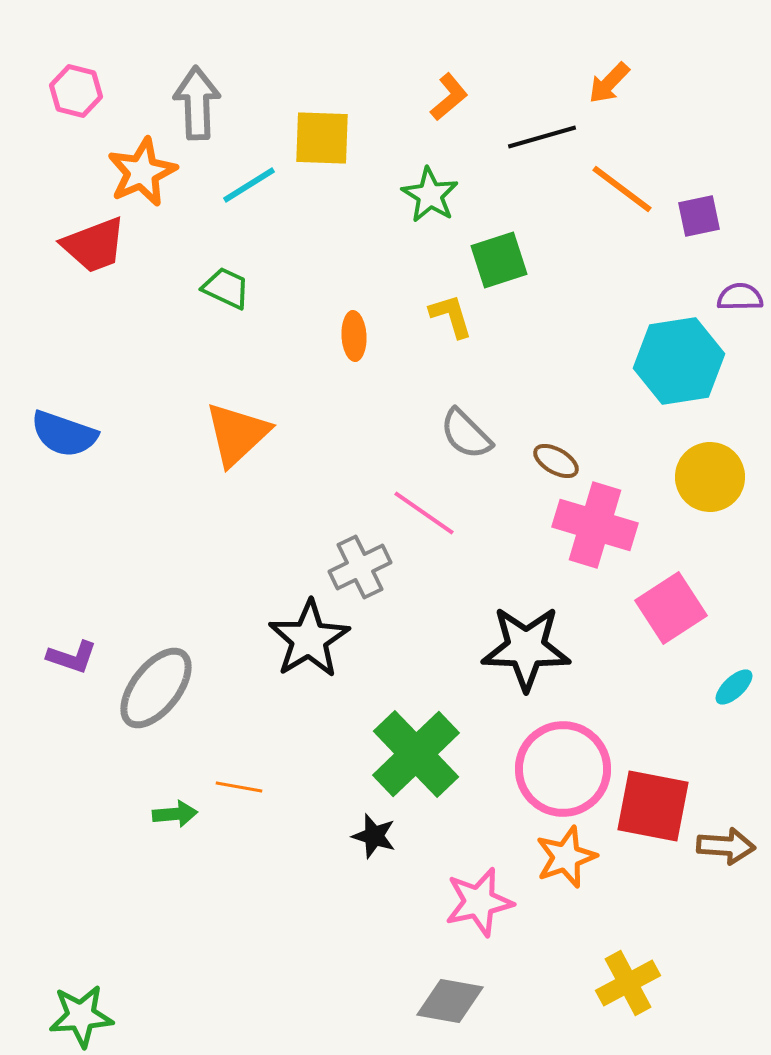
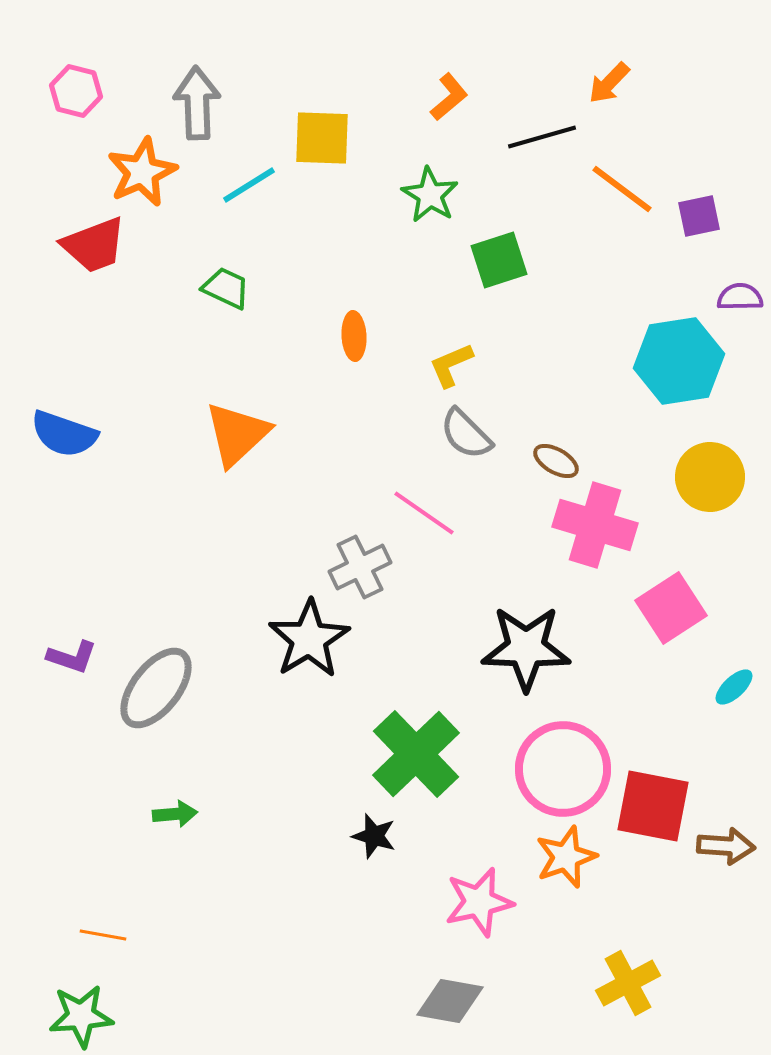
yellow L-shape at (451, 316): moved 49 px down; rotated 96 degrees counterclockwise
orange line at (239, 787): moved 136 px left, 148 px down
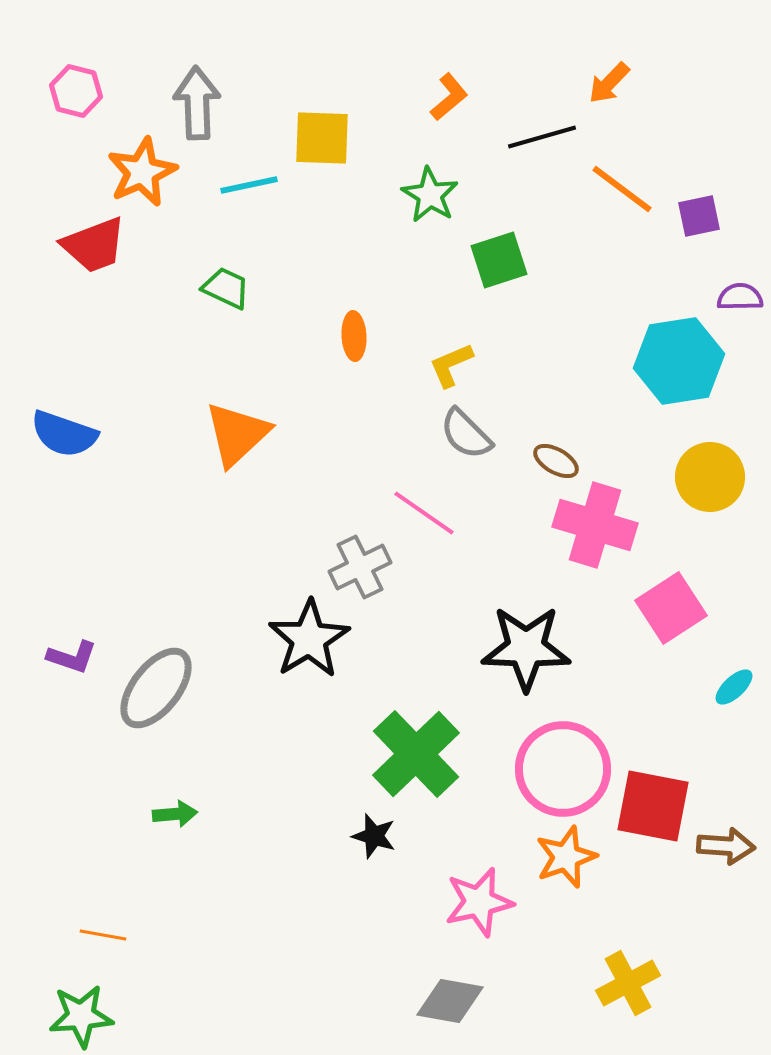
cyan line at (249, 185): rotated 20 degrees clockwise
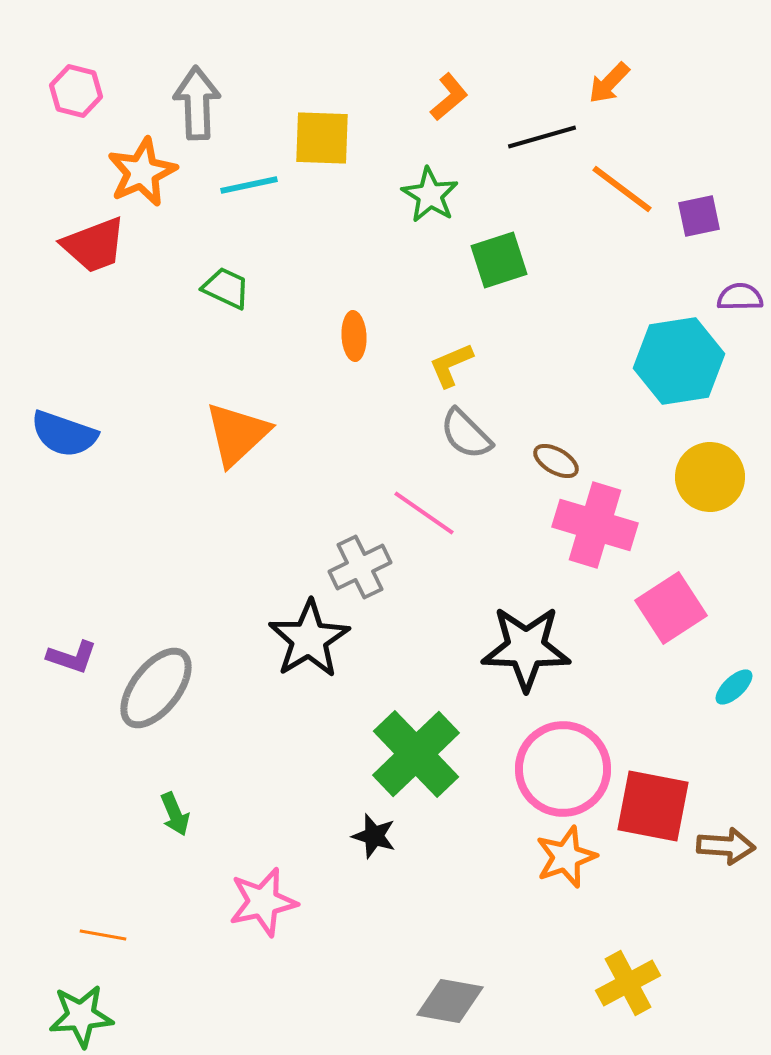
green arrow at (175, 814): rotated 72 degrees clockwise
pink star at (479, 902): moved 216 px left
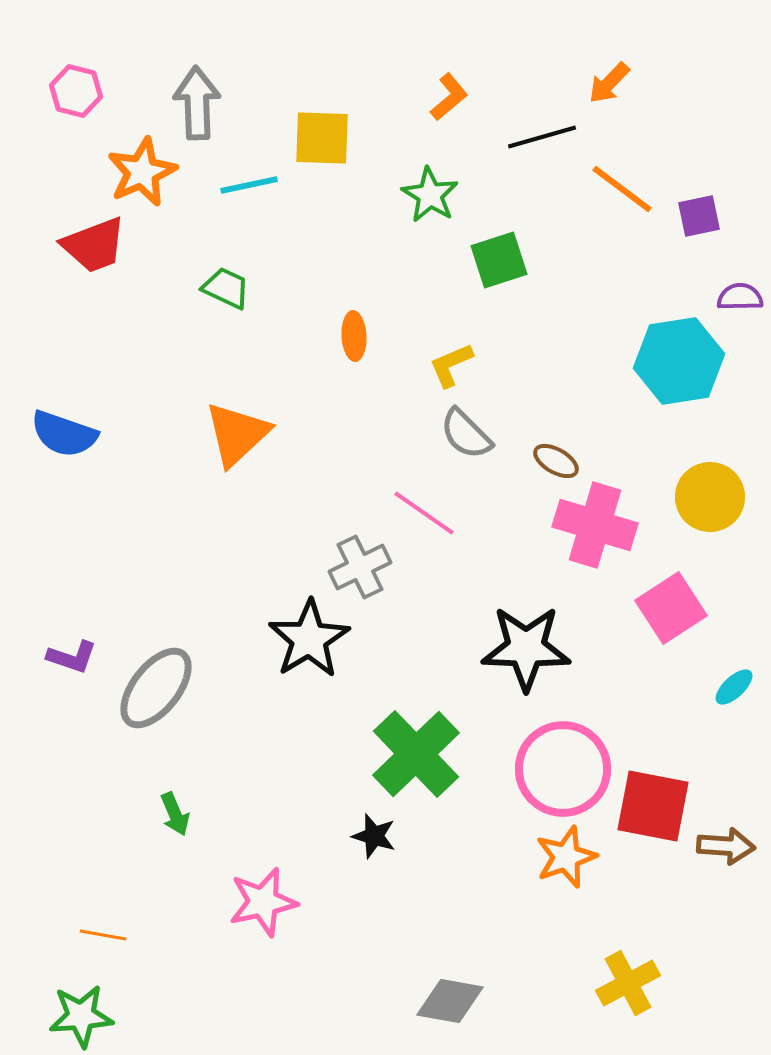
yellow circle at (710, 477): moved 20 px down
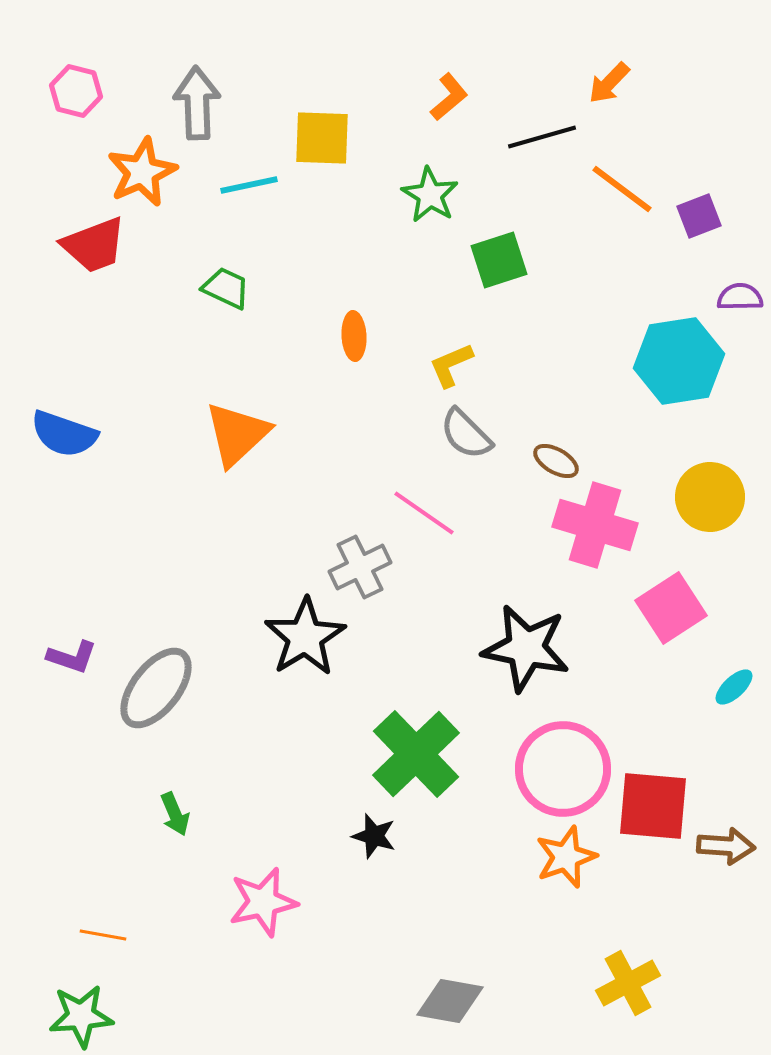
purple square at (699, 216): rotated 9 degrees counterclockwise
black star at (309, 639): moved 4 px left, 2 px up
black star at (526, 648): rotated 10 degrees clockwise
red square at (653, 806): rotated 6 degrees counterclockwise
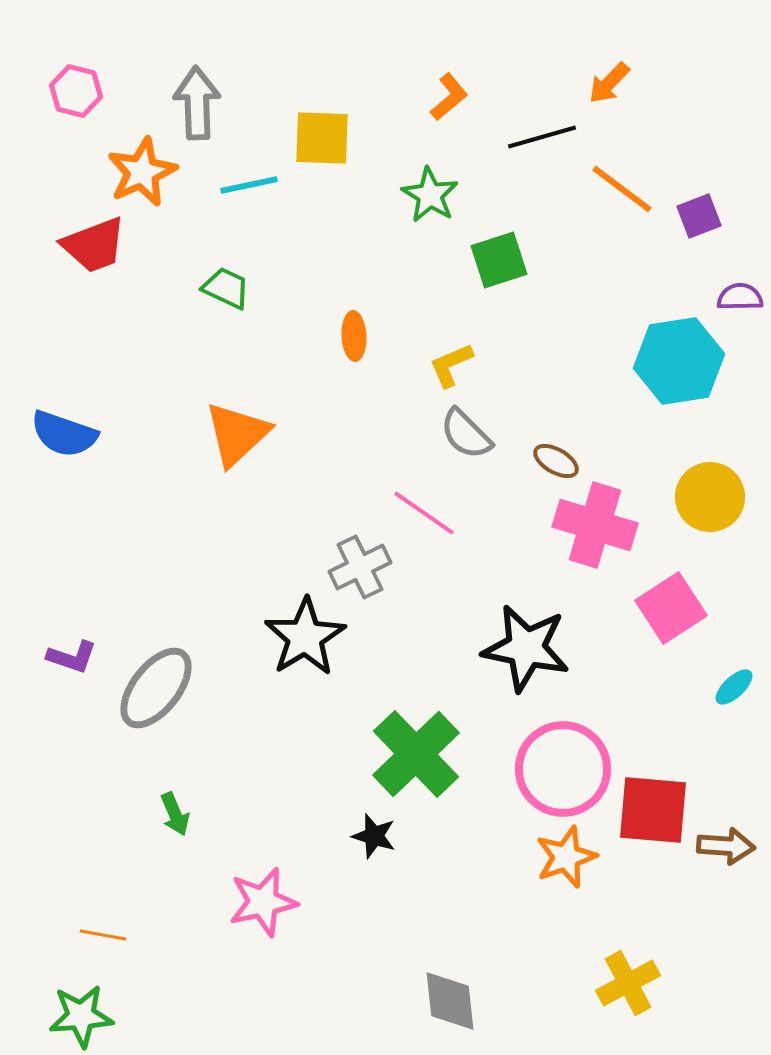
red square at (653, 806): moved 4 px down
gray diamond at (450, 1001): rotated 74 degrees clockwise
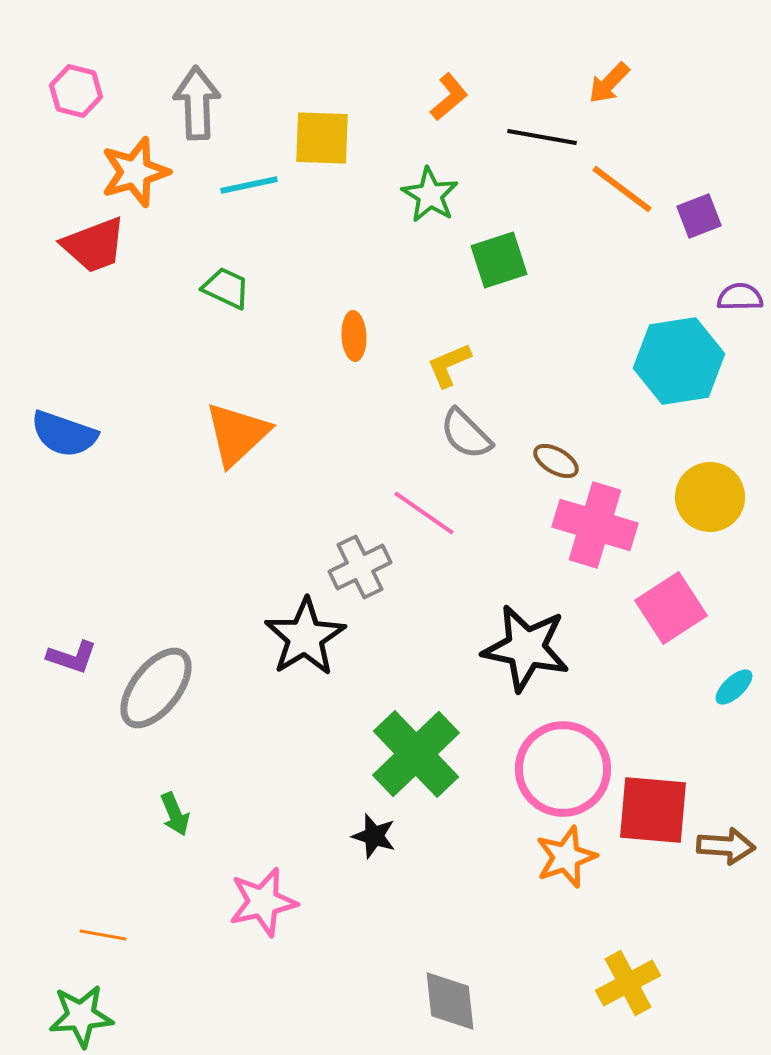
black line at (542, 137): rotated 26 degrees clockwise
orange star at (142, 172): moved 7 px left; rotated 8 degrees clockwise
yellow L-shape at (451, 365): moved 2 px left
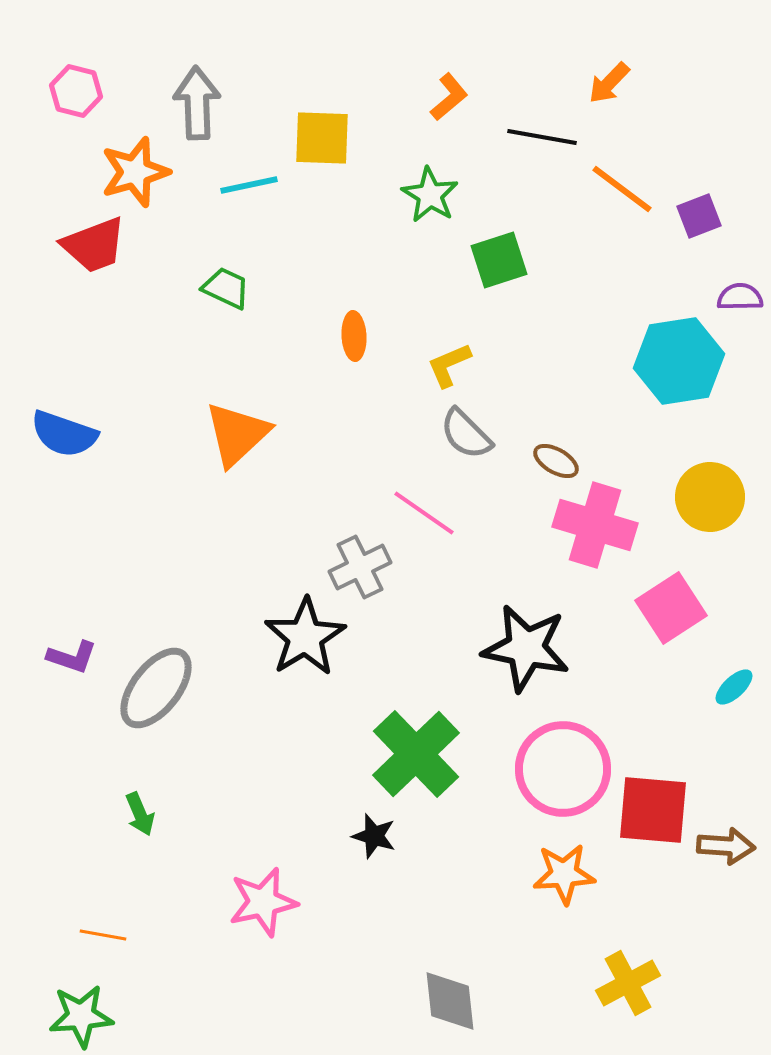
green arrow at (175, 814): moved 35 px left
orange star at (566, 857): moved 2 px left, 17 px down; rotated 16 degrees clockwise
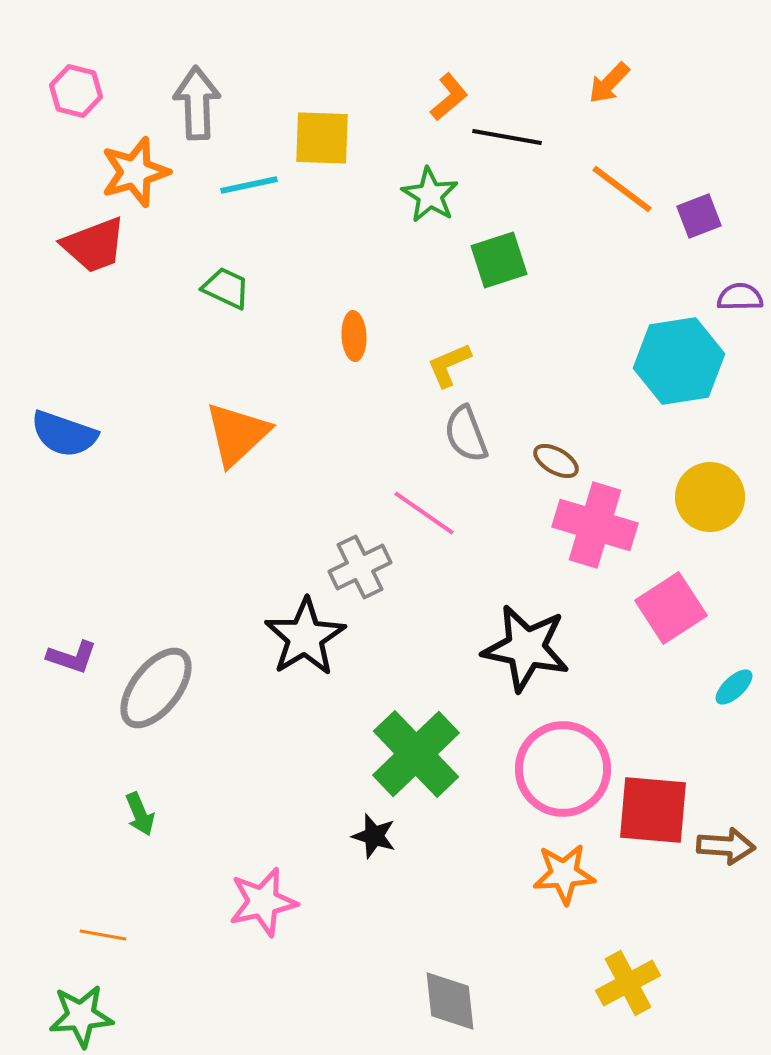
black line at (542, 137): moved 35 px left
gray semicircle at (466, 434): rotated 24 degrees clockwise
